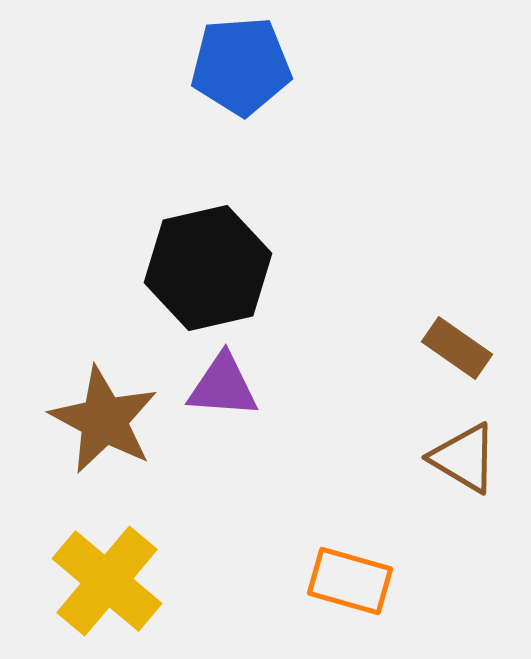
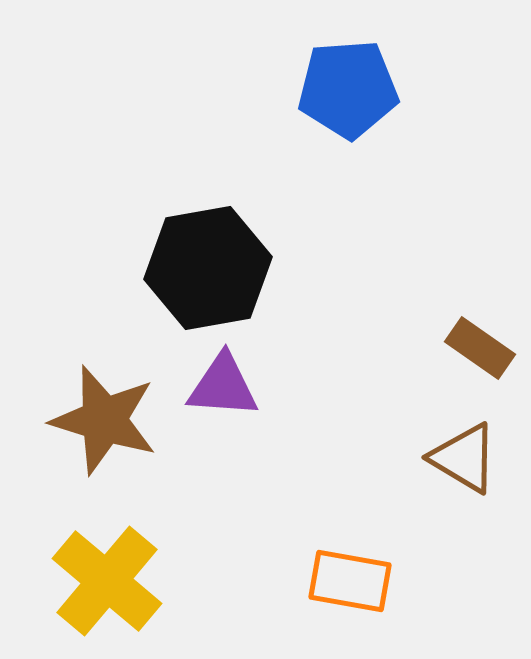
blue pentagon: moved 107 px right, 23 px down
black hexagon: rotated 3 degrees clockwise
brown rectangle: moved 23 px right
brown star: rotated 11 degrees counterclockwise
orange rectangle: rotated 6 degrees counterclockwise
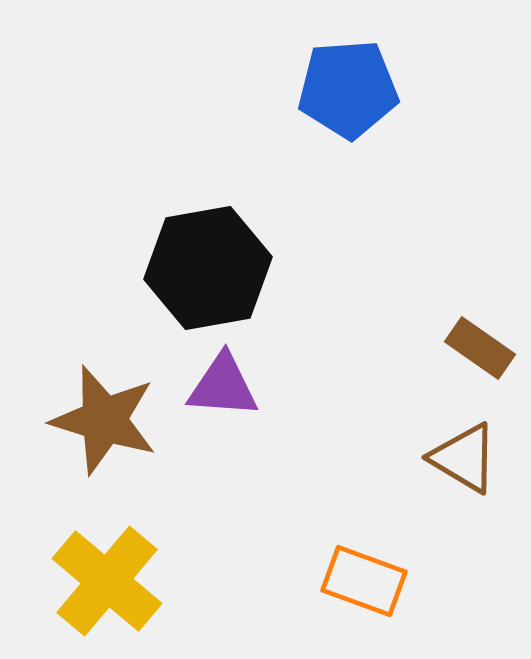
orange rectangle: moved 14 px right; rotated 10 degrees clockwise
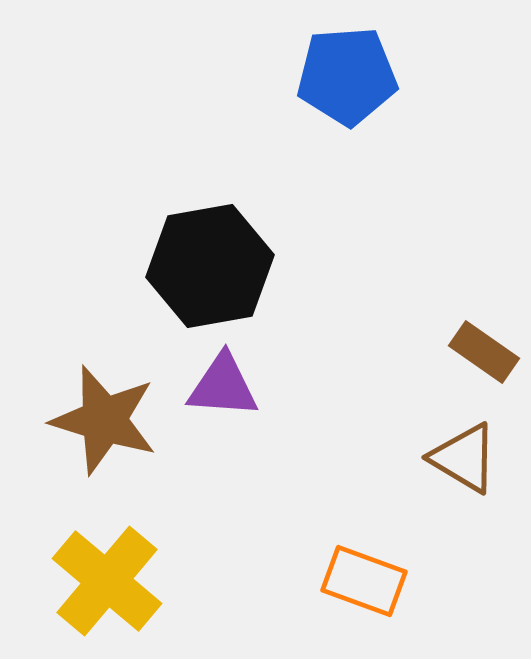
blue pentagon: moved 1 px left, 13 px up
black hexagon: moved 2 px right, 2 px up
brown rectangle: moved 4 px right, 4 px down
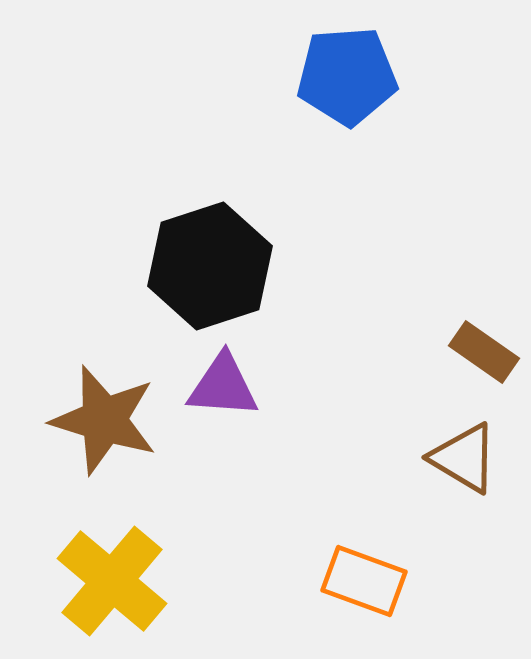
black hexagon: rotated 8 degrees counterclockwise
yellow cross: moved 5 px right
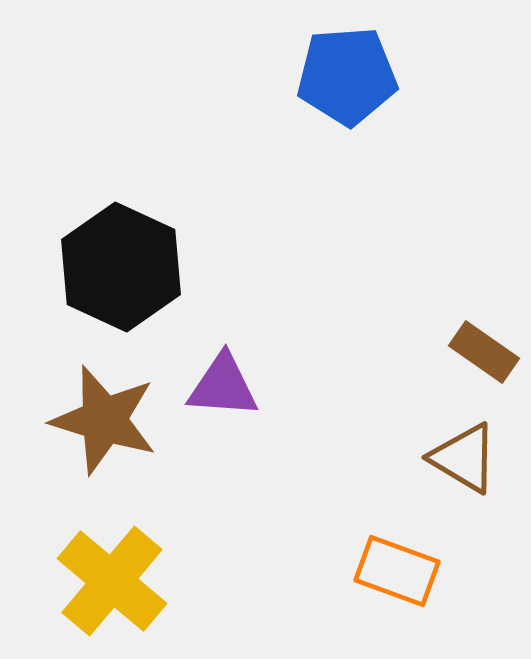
black hexagon: moved 89 px left, 1 px down; rotated 17 degrees counterclockwise
orange rectangle: moved 33 px right, 10 px up
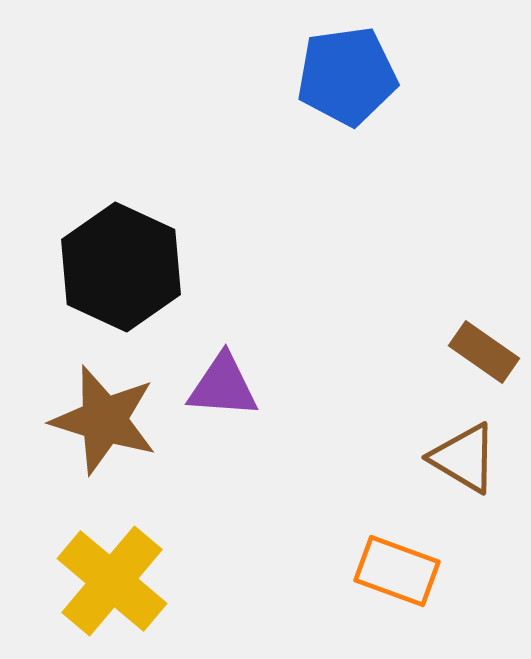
blue pentagon: rotated 4 degrees counterclockwise
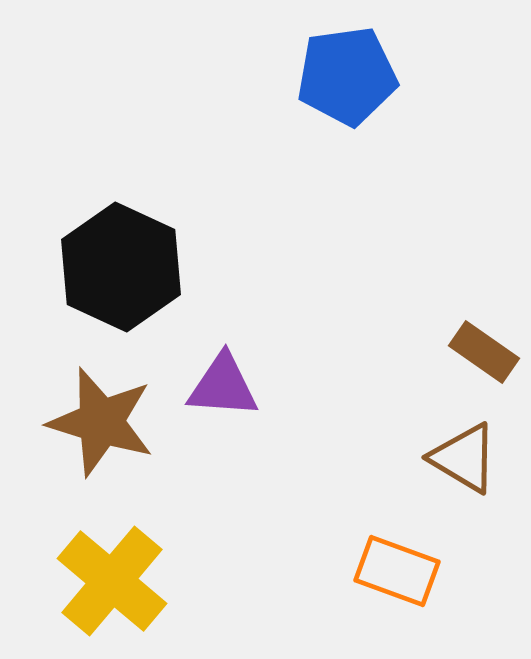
brown star: moved 3 px left, 2 px down
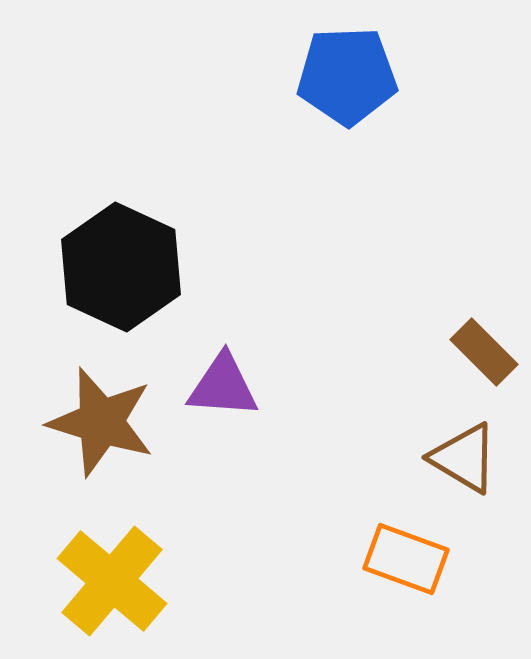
blue pentagon: rotated 6 degrees clockwise
brown rectangle: rotated 10 degrees clockwise
orange rectangle: moved 9 px right, 12 px up
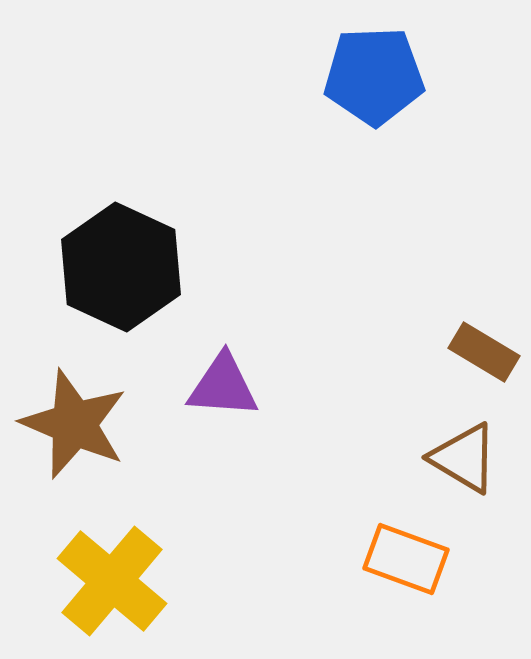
blue pentagon: moved 27 px right
brown rectangle: rotated 14 degrees counterclockwise
brown star: moved 27 px left, 2 px down; rotated 6 degrees clockwise
